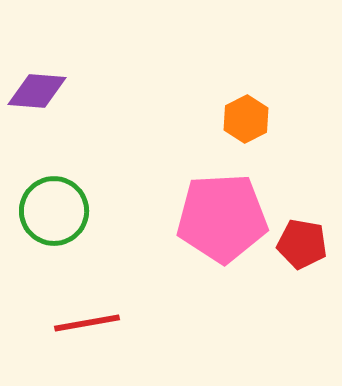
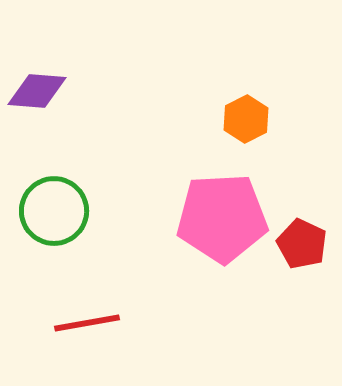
red pentagon: rotated 15 degrees clockwise
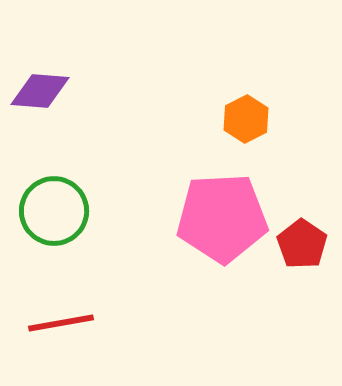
purple diamond: moved 3 px right
red pentagon: rotated 9 degrees clockwise
red line: moved 26 px left
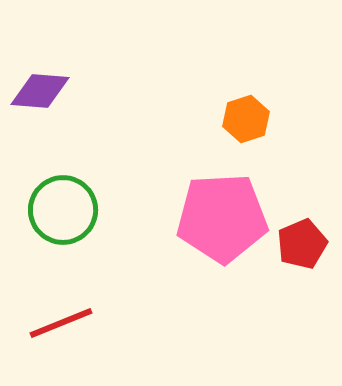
orange hexagon: rotated 9 degrees clockwise
green circle: moved 9 px right, 1 px up
red pentagon: rotated 15 degrees clockwise
red line: rotated 12 degrees counterclockwise
